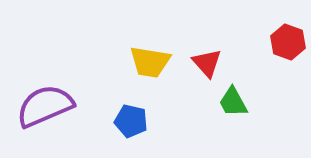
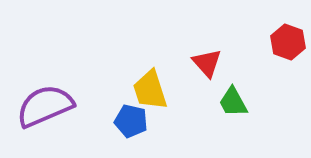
yellow trapezoid: moved 28 px down; rotated 63 degrees clockwise
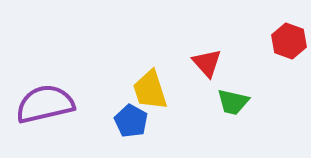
red hexagon: moved 1 px right, 1 px up
green trapezoid: rotated 48 degrees counterclockwise
purple semicircle: moved 2 px up; rotated 10 degrees clockwise
blue pentagon: rotated 16 degrees clockwise
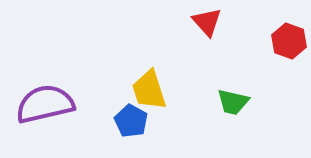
red triangle: moved 41 px up
yellow trapezoid: moved 1 px left
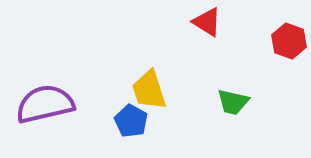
red triangle: rotated 16 degrees counterclockwise
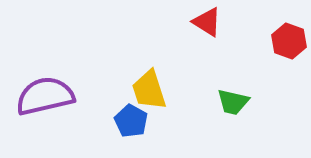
purple semicircle: moved 8 px up
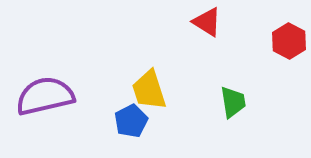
red hexagon: rotated 8 degrees clockwise
green trapezoid: rotated 112 degrees counterclockwise
blue pentagon: rotated 16 degrees clockwise
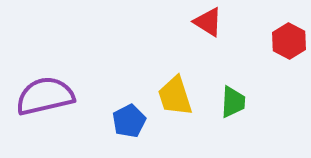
red triangle: moved 1 px right
yellow trapezoid: moved 26 px right, 6 px down
green trapezoid: rotated 12 degrees clockwise
blue pentagon: moved 2 px left
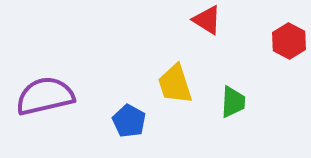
red triangle: moved 1 px left, 2 px up
yellow trapezoid: moved 12 px up
blue pentagon: rotated 16 degrees counterclockwise
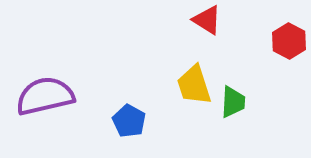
yellow trapezoid: moved 19 px right, 1 px down
